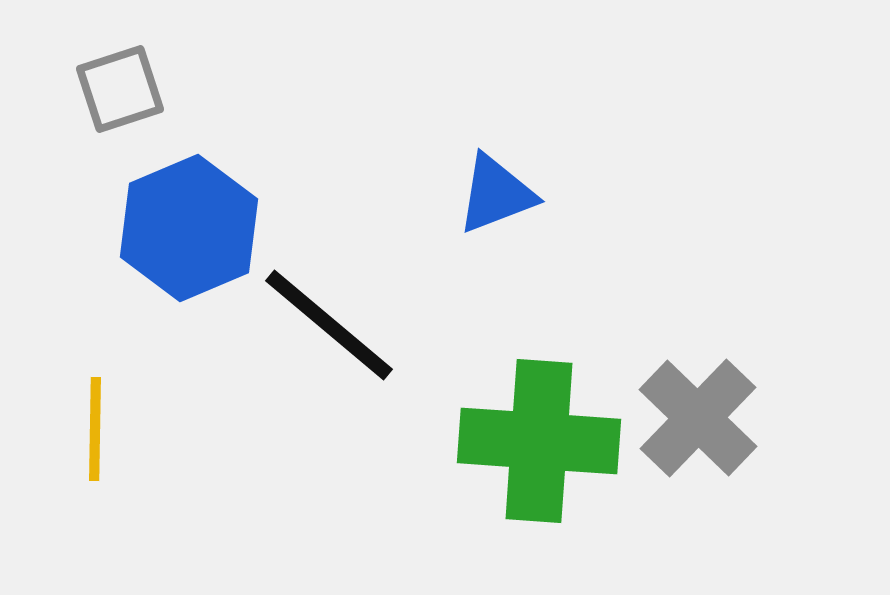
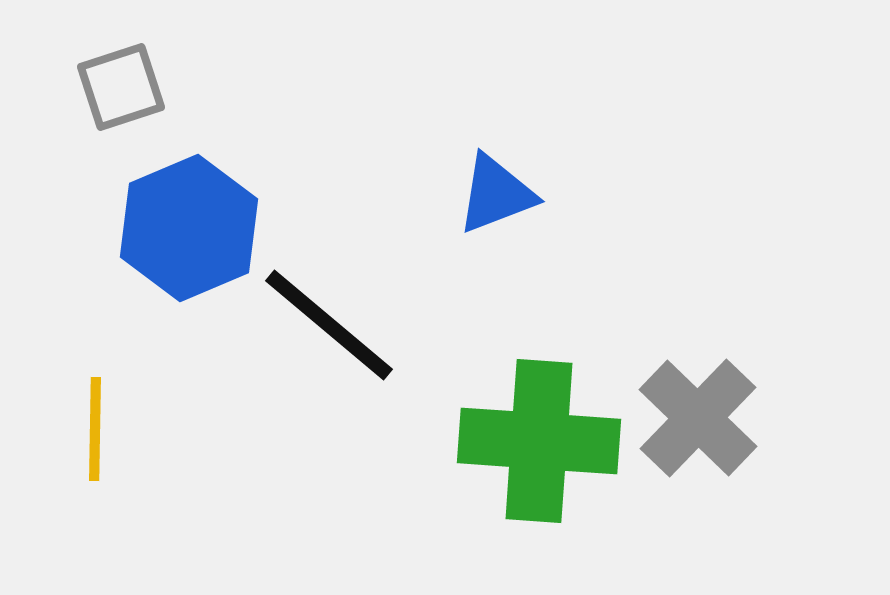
gray square: moved 1 px right, 2 px up
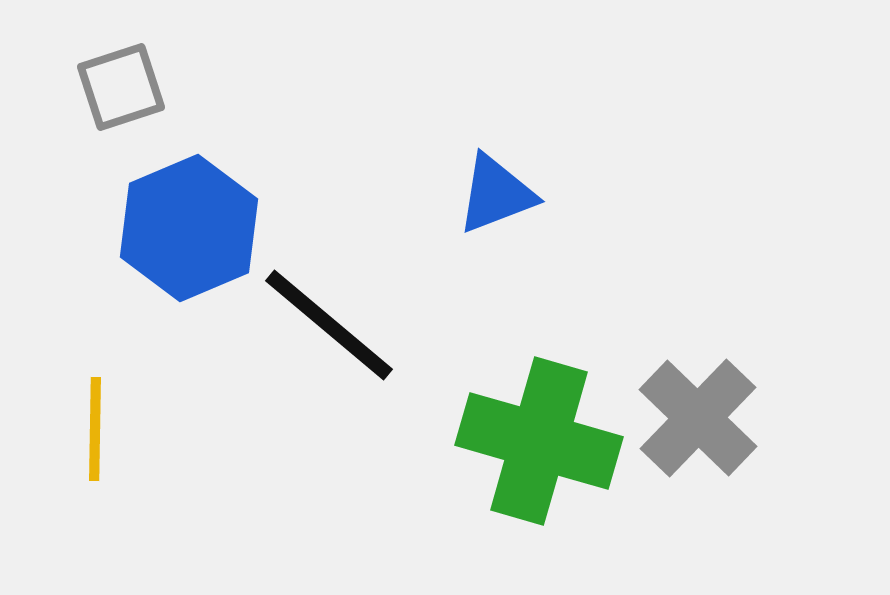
green cross: rotated 12 degrees clockwise
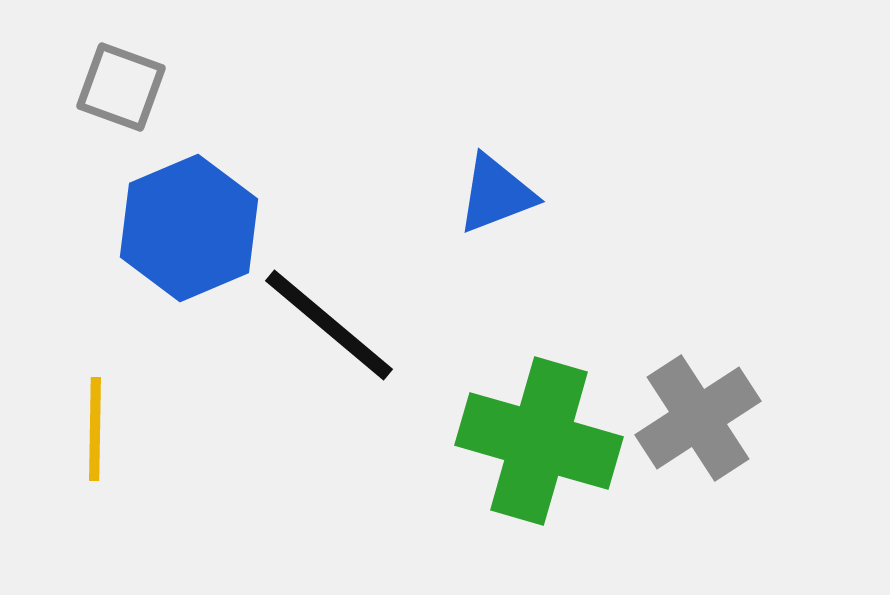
gray square: rotated 38 degrees clockwise
gray cross: rotated 13 degrees clockwise
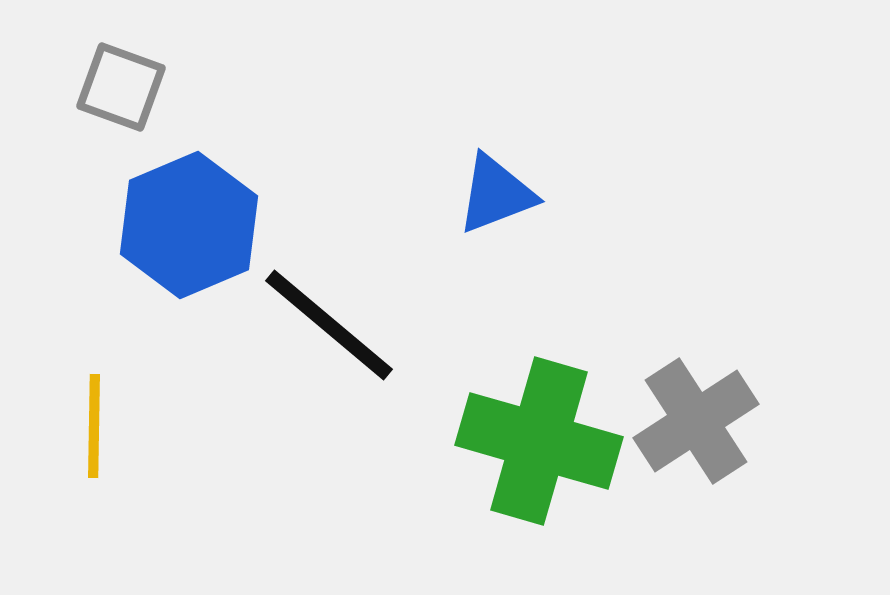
blue hexagon: moved 3 px up
gray cross: moved 2 px left, 3 px down
yellow line: moved 1 px left, 3 px up
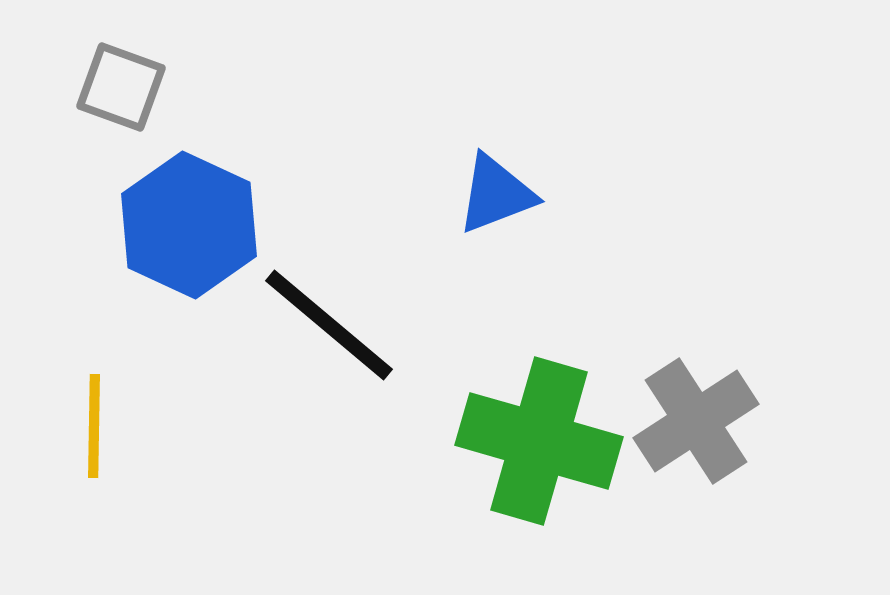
blue hexagon: rotated 12 degrees counterclockwise
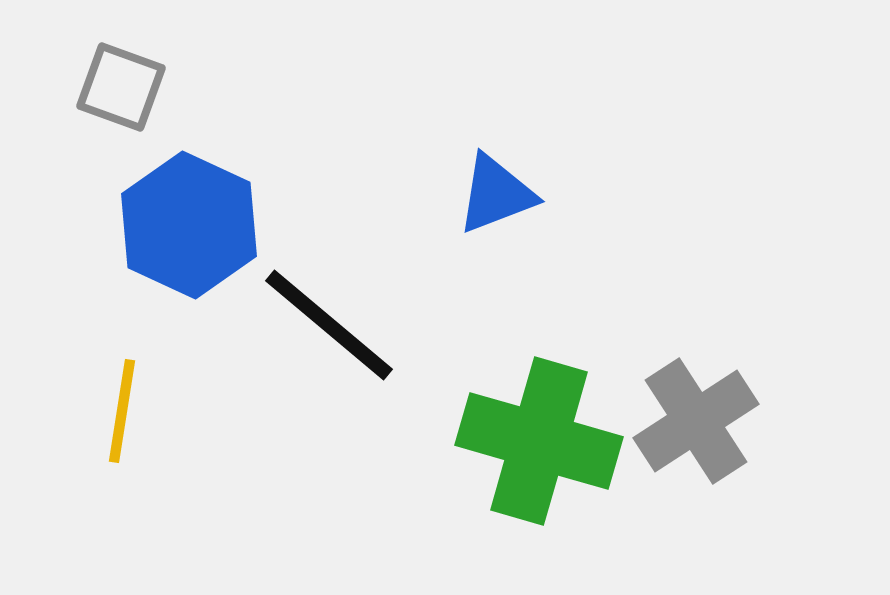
yellow line: moved 28 px right, 15 px up; rotated 8 degrees clockwise
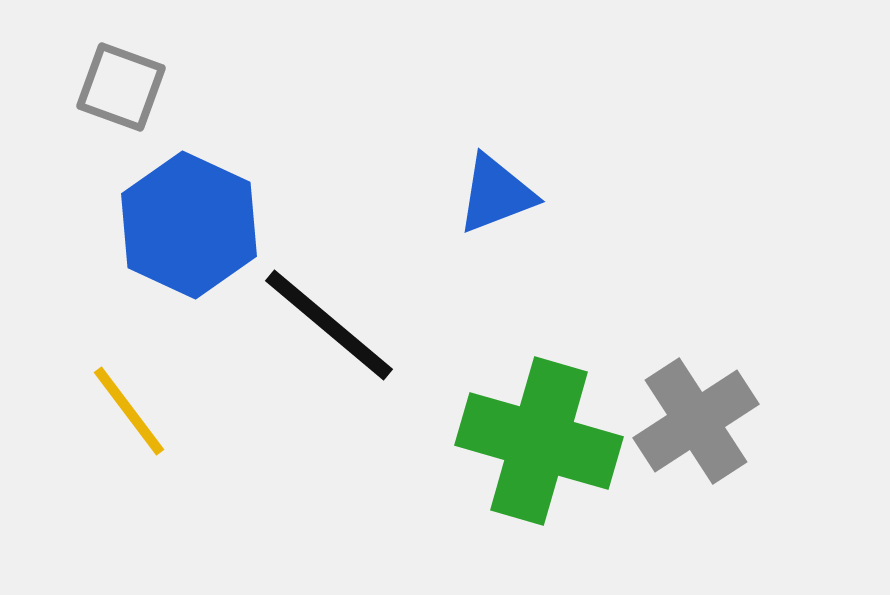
yellow line: moved 7 px right; rotated 46 degrees counterclockwise
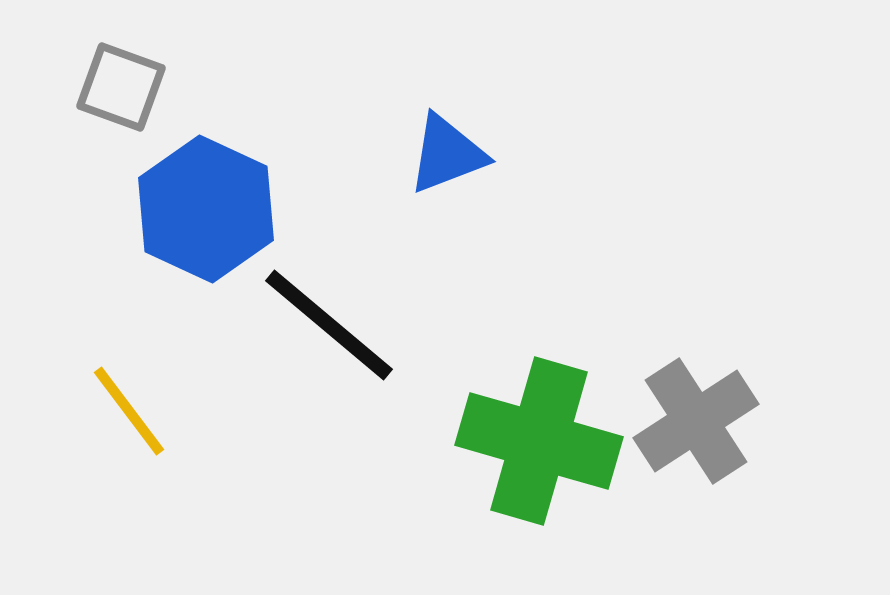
blue triangle: moved 49 px left, 40 px up
blue hexagon: moved 17 px right, 16 px up
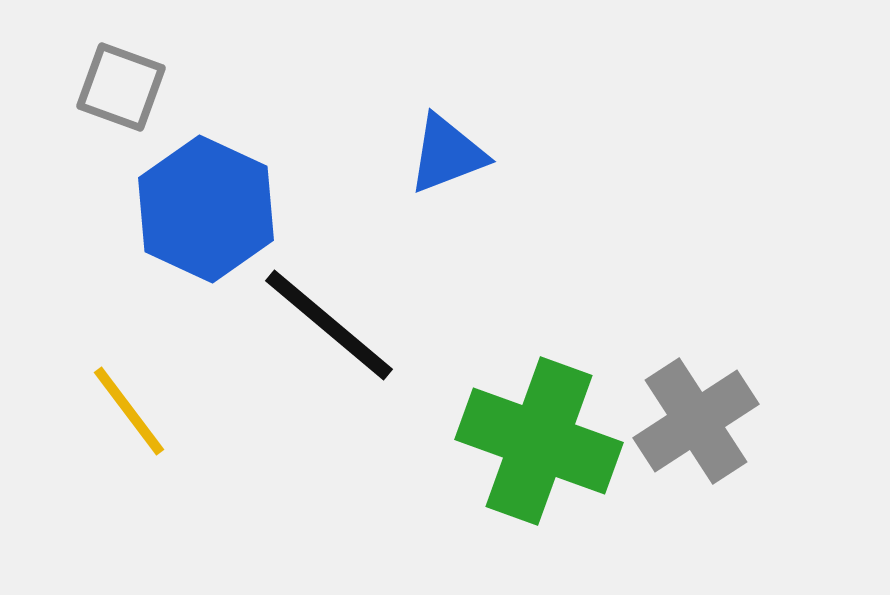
green cross: rotated 4 degrees clockwise
